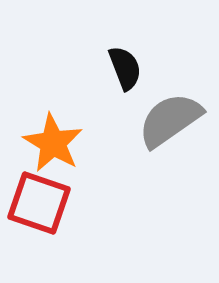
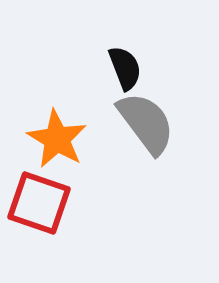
gray semicircle: moved 24 px left, 3 px down; rotated 88 degrees clockwise
orange star: moved 4 px right, 4 px up
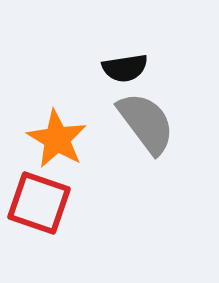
black semicircle: rotated 102 degrees clockwise
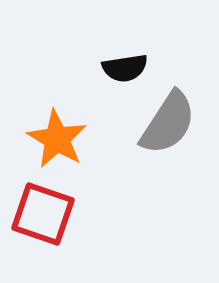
gray semicircle: moved 22 px right; rotated 70 degrees clockwise
red square: moved 4 px right, 11 px down
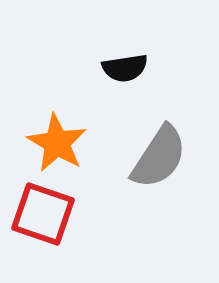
gray semicircle: moved 9 px left, 34 px down
orange star: moved 4 px down
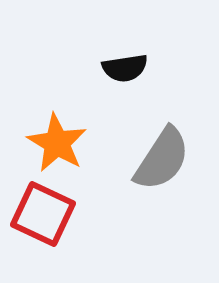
gray semicircle: moved 3 px right, 2 px down
red square: rotated 6 degrees clockwise
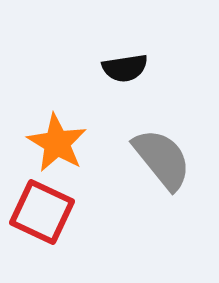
gray semicircle: rotated 72 degrees counterclockwise
red square: moved 1 px left, 2 px up
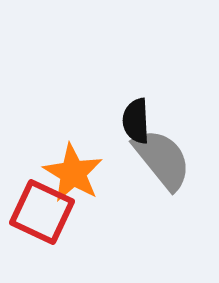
black semicircle: moved 11 px right, 53 px down; rotated 96 degrees clockwise
orange star: moved 16 px right, 30 px down
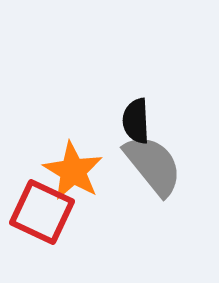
gray semicircle: moved 9 px left, 6 px down
orange star: moved 2 px up
